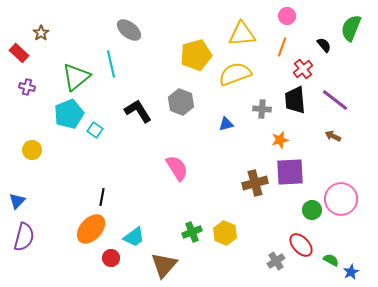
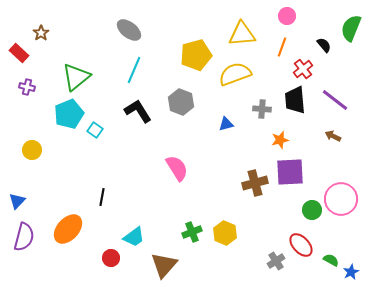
cyan line at (111, 64): moved 23 px right, 6 px down; rotated 36 degrees clockwise
orange ellipse at (91, 229): moved 23 px left
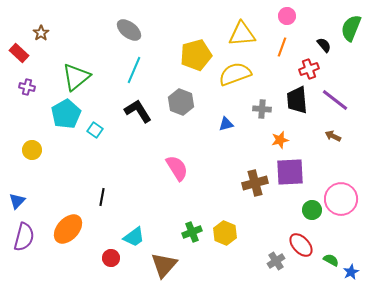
red cross at (303, 69): moved 6 px right; rotated 18 degrees clockwise
black trapezoid at (295, 100): moved 2 px right
cyan pentagon at (69, 114): moved 3 px left; rotated 8 degrees counterclockwise
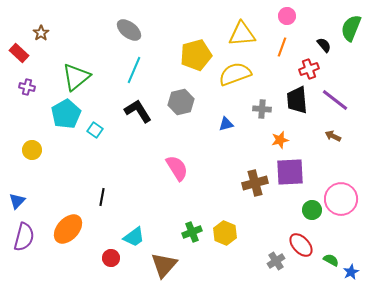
gray hexagon at (181, 102): rotated 25 degrees clockwise
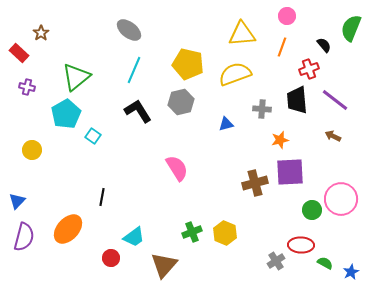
yellow pentagon at (196, 55): moved 8 px left, 9 px down; rotated 28 degrees clockwise
cyan square at (95, 130): moved 2 px left, 6 px down
red ellipse at (301, 245): rotated 45 degrees counterclockwise
green semicircle at (331, 260): moved 6 px left, 3 px down
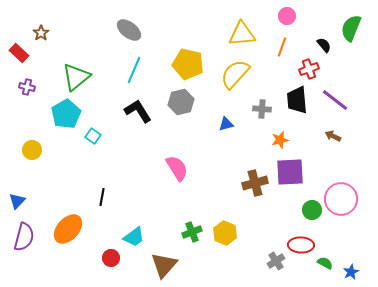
yellow semicircle at (235, 74): rotated 28 degrees counterclockwise
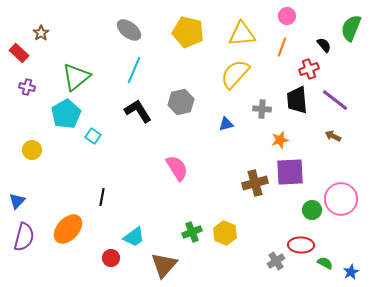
yellow pentagon at (188, 64): moved 32 px up
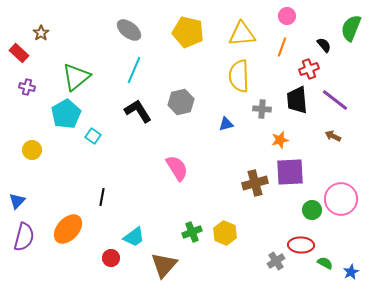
yellow semicircle at (235, 74): moved 4 px right, 2 px down; rotated 44 degrees counterclockwise
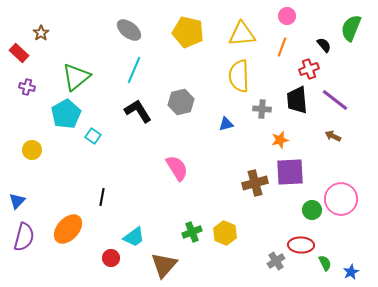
green semicircle at (325, 263): rotated 35 degrees clockwise
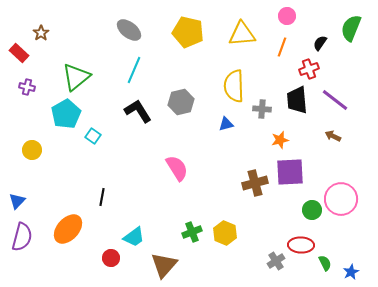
black semicircle at (324, 45): moved 4 px left, 2 px up; rotated 105 degrees counterclockwise
yellow semicircle at (239, 76): moved 5 px left, 10 px down
purple semicircle at (24, 237): moved 2 px left
